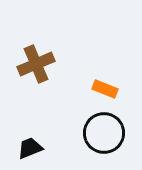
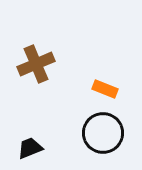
black circle: moved 1 px left
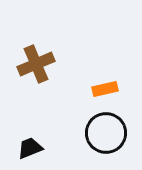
orange rectangle: rotated 35 degrees counterclockwise
black circle: moved 3 px right
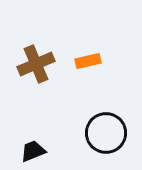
orange rectangle: moved 17 px left, 28 px up
black trapezoid: moved 3 px right, 3 px down
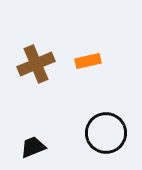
black trapezoid: moved 4 px up
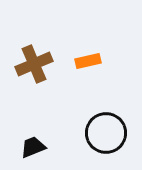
brown cross: moved 2 px left
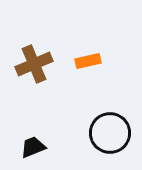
black circle: moved 4 px right
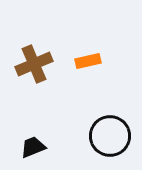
black circle: moved 3 px down
